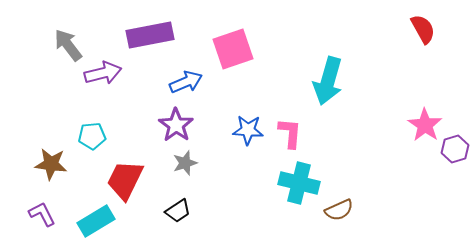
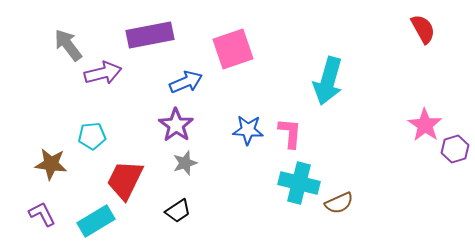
brown semicircle: moved 7 px up
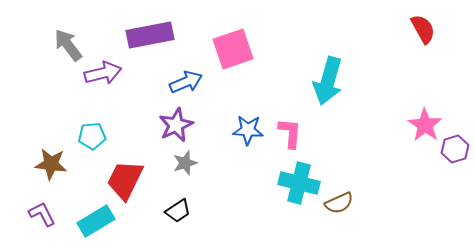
purple star: rotated 12 degrees clockwise
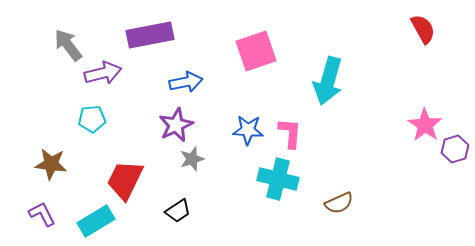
pink square: moved 23 px right, 2 px down
blue arrow: rotated 12 degrees clockwise
cyan pentagon: moved 17 px up
gray star: moved 7 px right, 4 px up
cyan cross: moved 21 px left, 4 px up
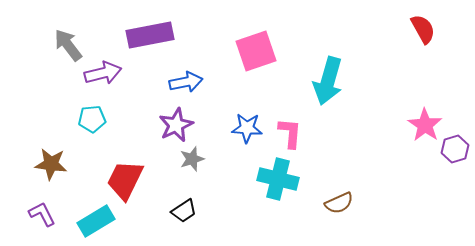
blue star: moved 1 px left, 2 px up
black trapezoid: moved 6 px right
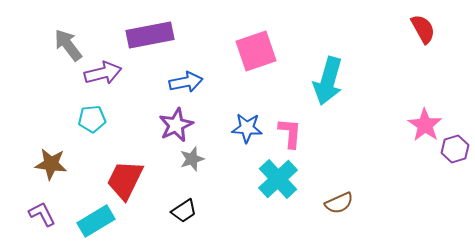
cyan cross: rotated 33 degrees clockwise
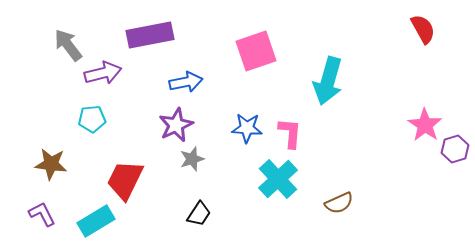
black trapezoid: moved 15 px right, 3 px down; rotated 24 degrees counterclockwise
